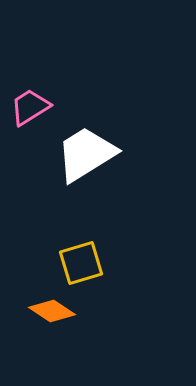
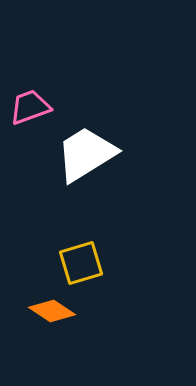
pink trapezoid: rotated 12 degrees clockwise
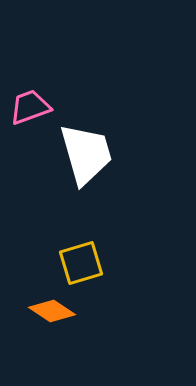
white trapezoid: rotated 106 degrees clockwise
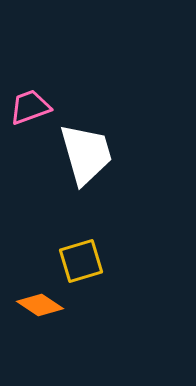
yellow square: moved 2 px up
orange diamond: moved 12 px left, 6 px up
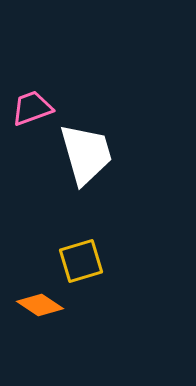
pink trapezoid: moved 2 px right, 1 px down
